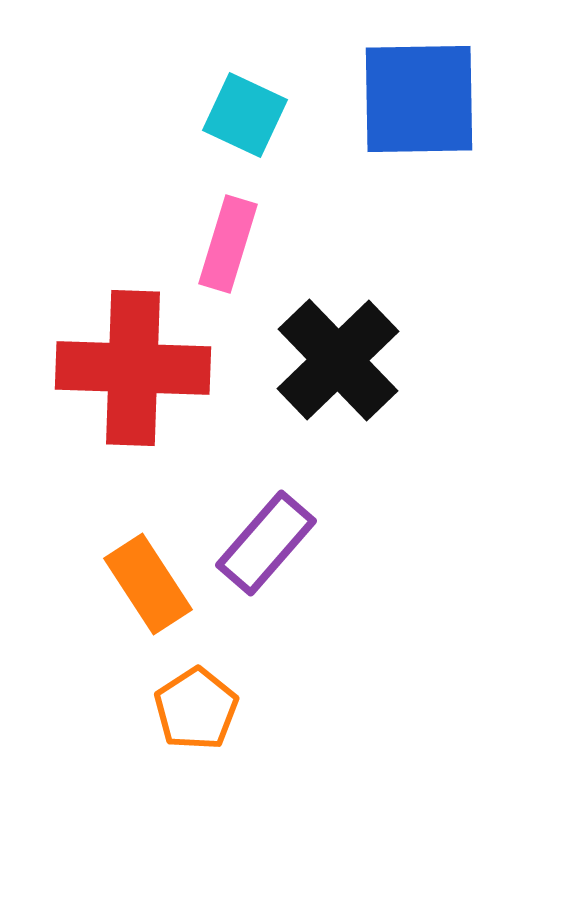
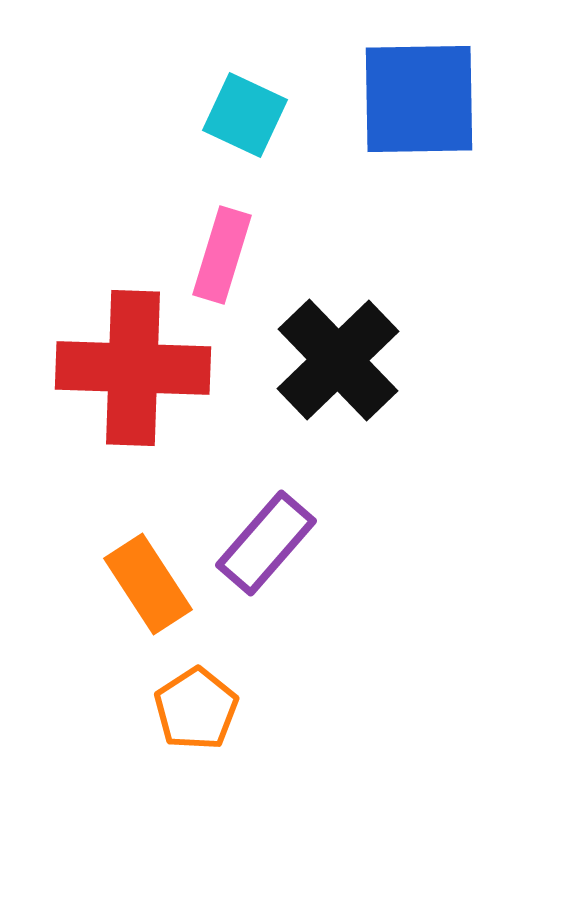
pink rectangle: moved 6 px left, 11 px down
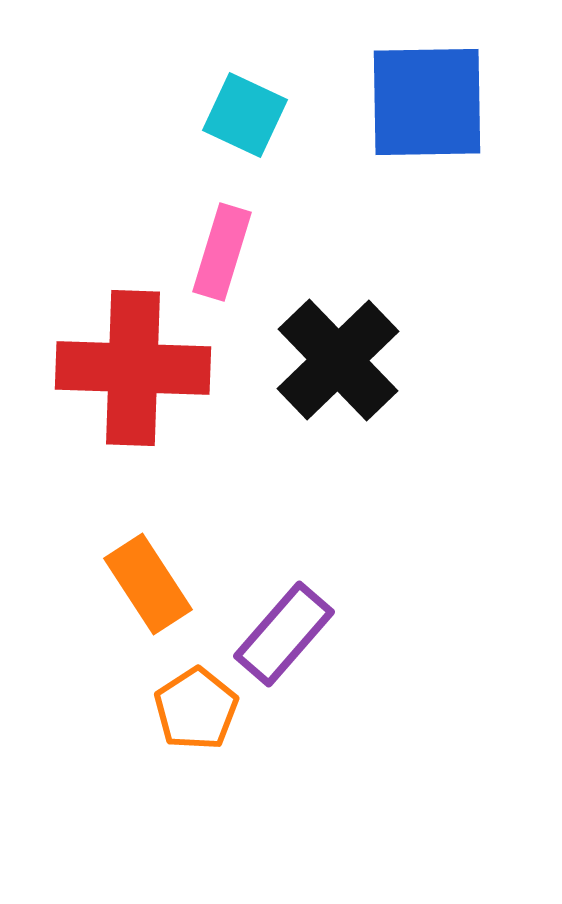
blue square: moved 8 px right, 3 px down
pink rectangle: moved 3 px up
purple rectangle: moved 18 px right, 91 px down
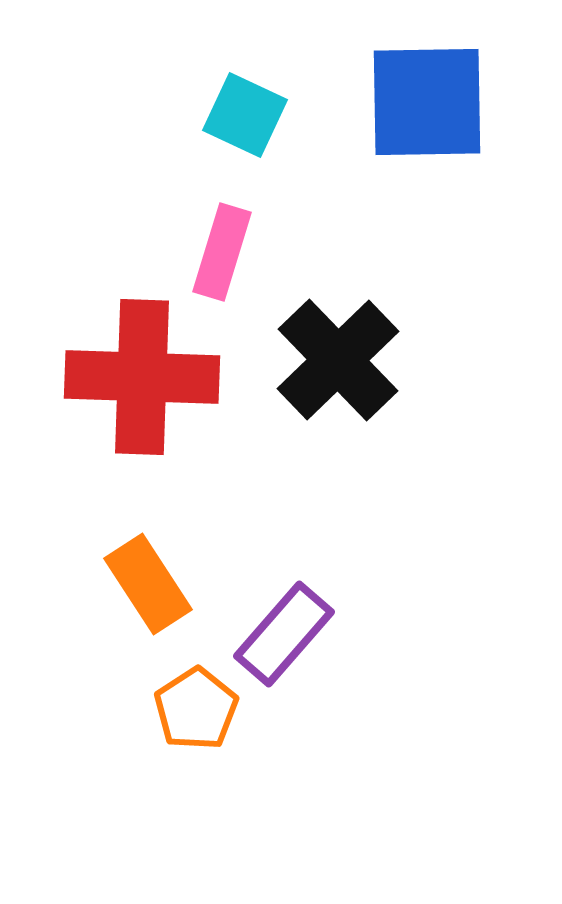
red cross: moved 9 px right, 9 px down
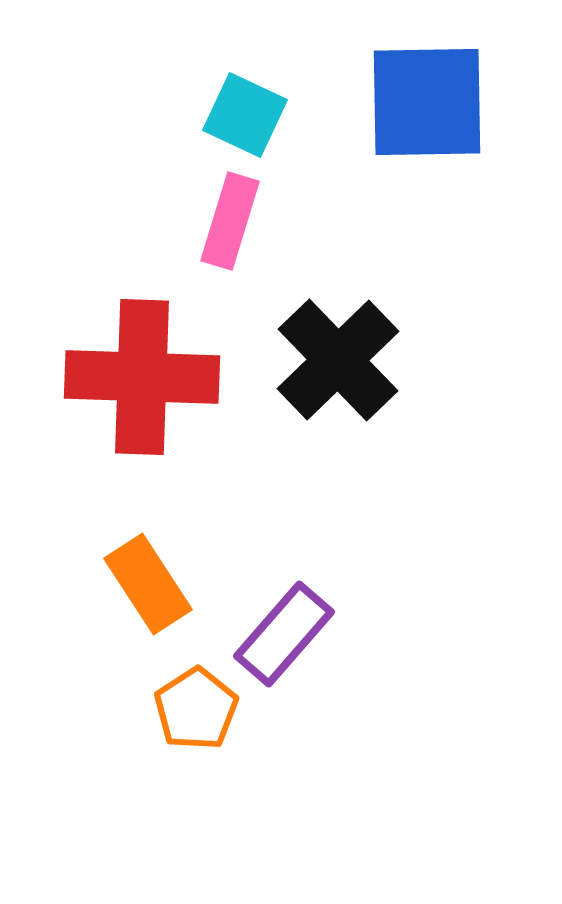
pink rectangle: moved 8 px right, 31 px up
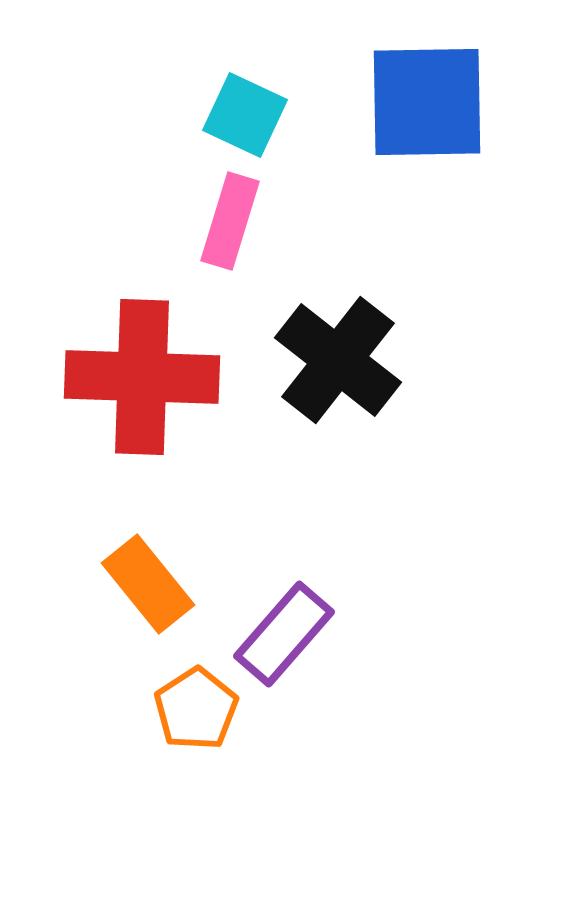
black cross: rotated 8 degrees counterclockwise
orange rectangle: rotated 6 degrees counterclockwise
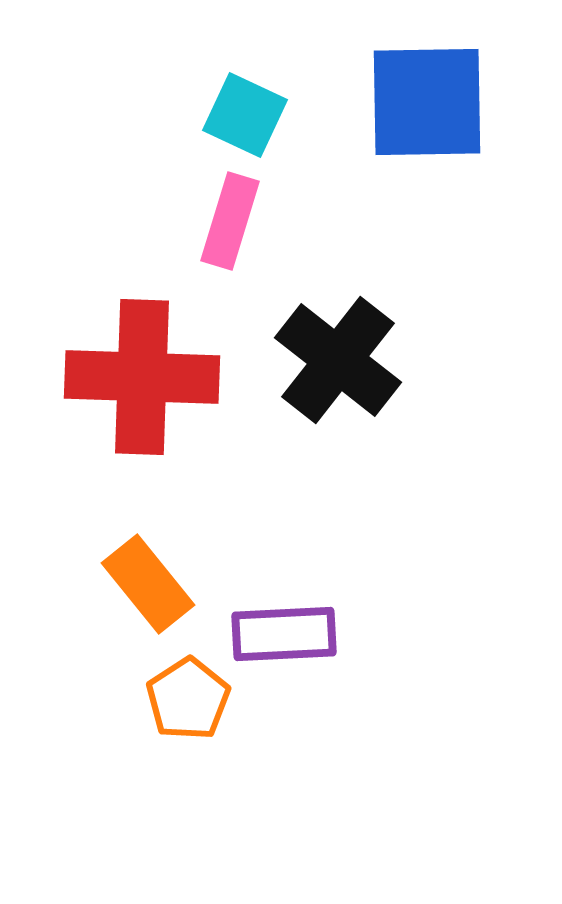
purple rectangle: rotated 46 degrees clockwise
orange pentagon: moved 8 px left, 10 px up
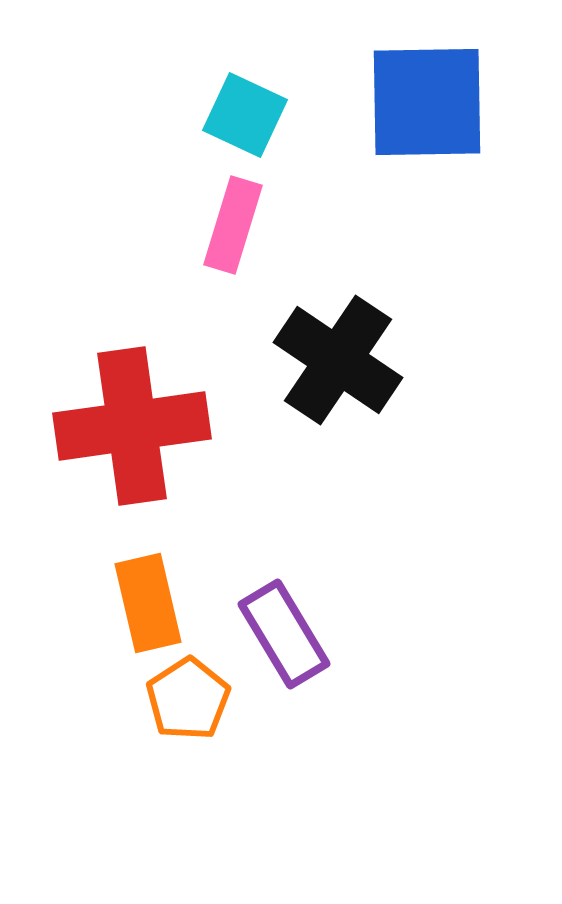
pink rectangle: moved 3 px right, 4 px down
black cross: rotated 4 degrees counterclockwise
red cross: moved 10 px left, 49 px down; rotated 10 degrees counterclockwise
orange rectangle: moved 19 px down; rotated 26 degrees clockwise
purple rectangle: rotated 62 degrees clockwise
